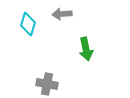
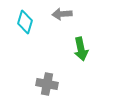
cyan diamond: moved 3 px left, 2 px up
green arrow: moved 5 px left
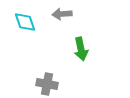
cyan diamond: rotated 35 degrees counterclockwise
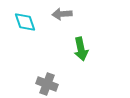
gray cross: rotated 10 degrees clockwise
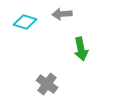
cyan diamond: rotated 55 degrees counterclockwise
gray cross: rotated 15 degrees clockwise
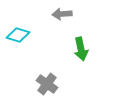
cyan diamond: moved 7 px left, 13 px down
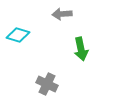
gray cross: rotated 10 degrees counterclockwise
